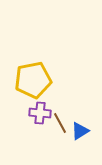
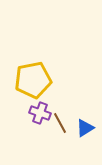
purple cross: rotated 15 degrees clockwise
blue triangle: moved 5 px right, 3 px up
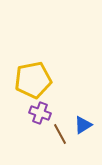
brown line: moved 11 px down
blue triangle: moved 2 px left, 3 px up
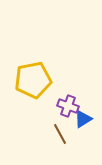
purple cross: moved 28 px right, 7 px up
blue triangle: moved 6 px up
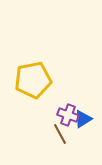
purple cross: moved 9 px down
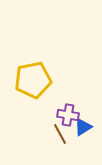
purple cross: rotated 10 degrees counterclockwise
blue triangle: moved 8 px down
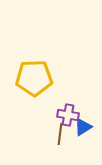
yellow pentagon: moved 1 px right, 2 px up; rotated 9 degrees clockwise
brown line: rotated 35 degrees clockwise
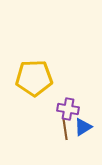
purple cross: moved 6 px up
brown line: moved 5 px right, 5 px up; rotated 15 degrees counterclockwise
